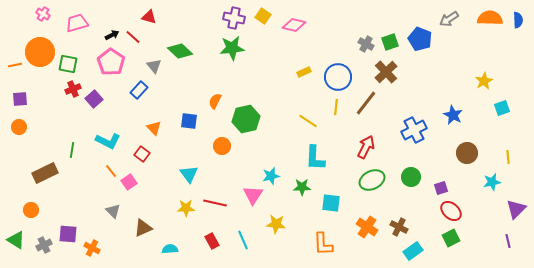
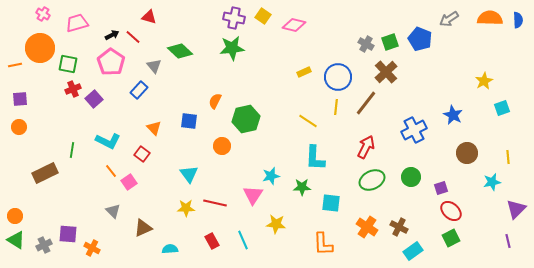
orange circle at (40, 52): moved 4 px up
orange circle at (31, 210): moved 16 px left, 6 px down
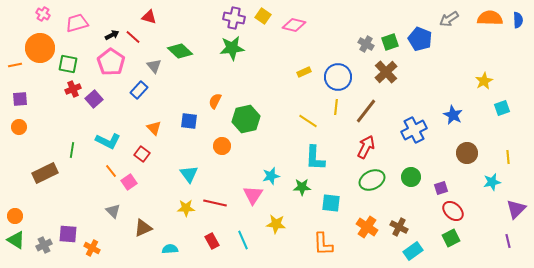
brown line at (366, 103): moved 8 px down
red ellipse at (451, 211): moved 2 px right
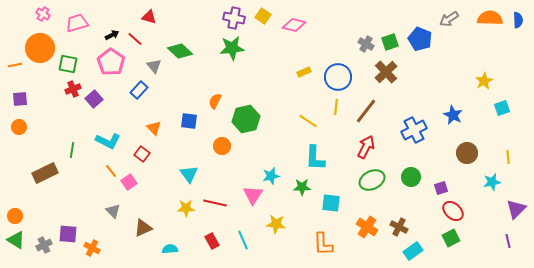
red line at (133, 37): moved 2 px right, 2 px down
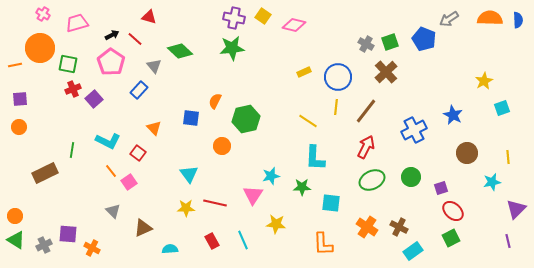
blue pentagon at (420, 39): moved 4 px right
blue square at (189, 121): moved 2 px right, 3 px up
red square at (142, 154): moved 4 px left, 1 px up
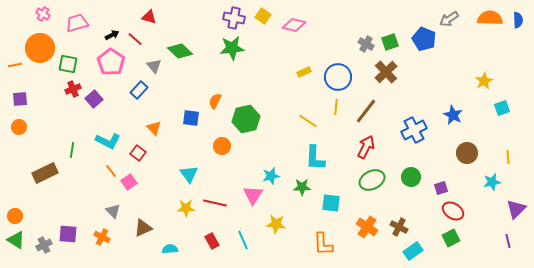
red ellipse at (453, 211): rotated 10 degrees counterclockwise
orange cross at (92, 248): moved 10 px right, 11 px up
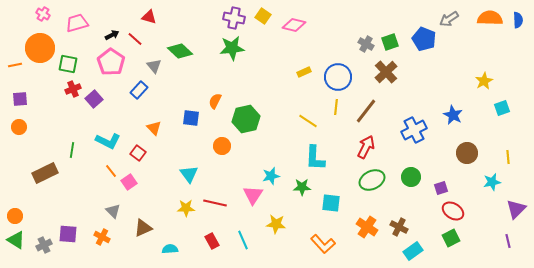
orange L-shape at (323, 244): rotated 40 degrees counterclockwise
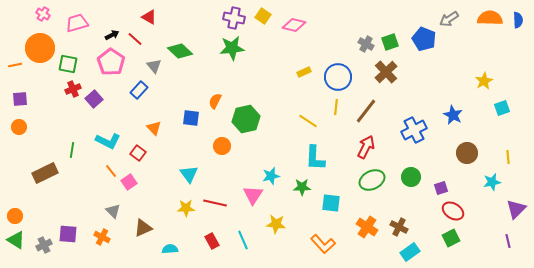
red triangle at (149, 17): rotated 14 degrees clockwise
cyan rectangle at (413, 251): moved 3 px left, 1 px down
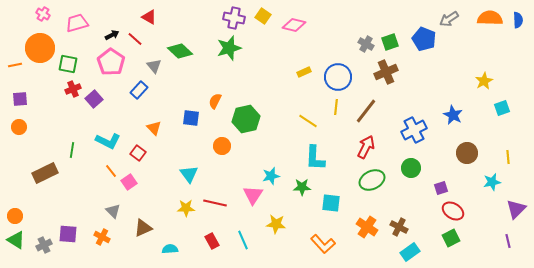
green star at (232, 48): moved 3 px left; rotated 10 degrees counterclockwise
brown cross at (386, 72): rotated 20 degrees clockwise
green circle at (411, 177): moved 9 px up
